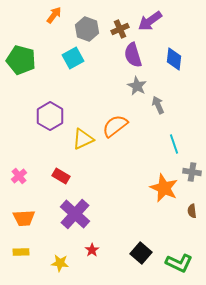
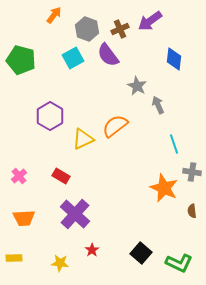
purple semicircle: moved 25 px left; rotated 20 degrees counterclockwise
yellow rectangle: moved 7 px left, 6 px down
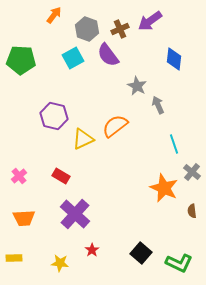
green pentagon: rotated 12 degrees counterclockwise
purple hexagon: moved 4 px right; rotated 16 degrees counterclockwise
gray cross: rotated 30 degrees clockwise
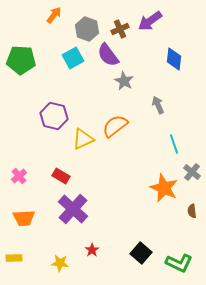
gray star: moved 13 px left, 5 px up
purple cross: moved 2 px left, 5 px up
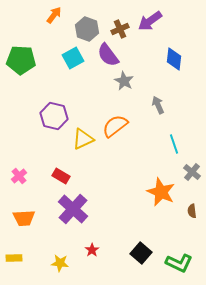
orange star: moved 3 px left, 4 px down
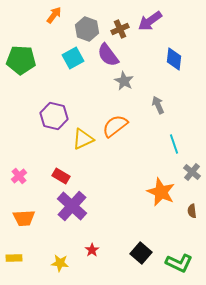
purple cross: moved 1 px left, 3 px up
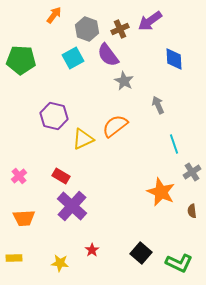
blue diamond: rotated 10 degrees counterclockwise
gray cross: rotated 18 degrees clockwise
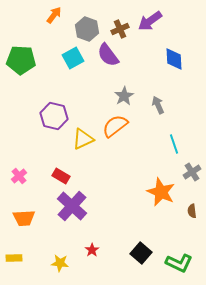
gray star: moved 15 px down; rotated 12 degrees clockwise
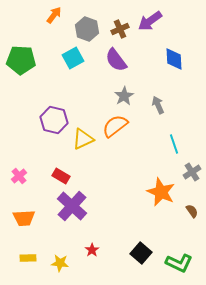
purple semicircle: moved 8 px right, 5 px down
purple hexagon: moved 4 px down
brown semicircle: rotated 152 degrees clockwise
yellow rectangle: moved 14 px right
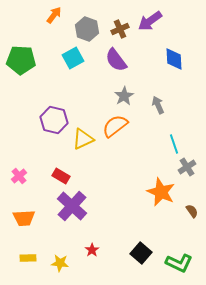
gray cross: moved 5 px left, 5 px up
